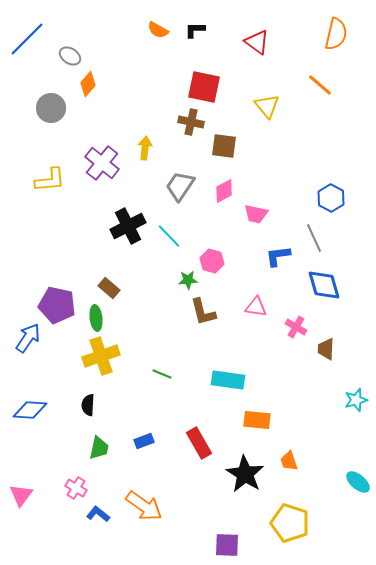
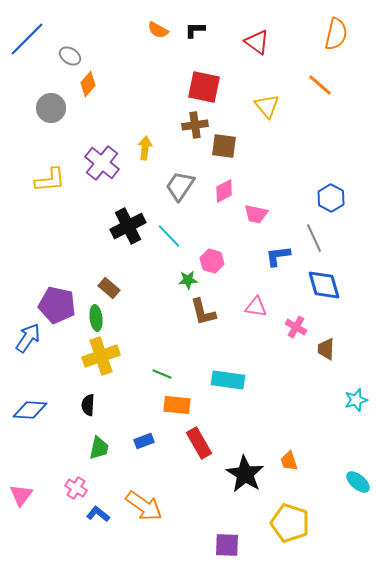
brown cross at (191, 122): moved 4 px right, 3 px down; rotated 20 degrees counterclockwise
orange rectangle at (257, 420): moved 80 px left, 15 px up
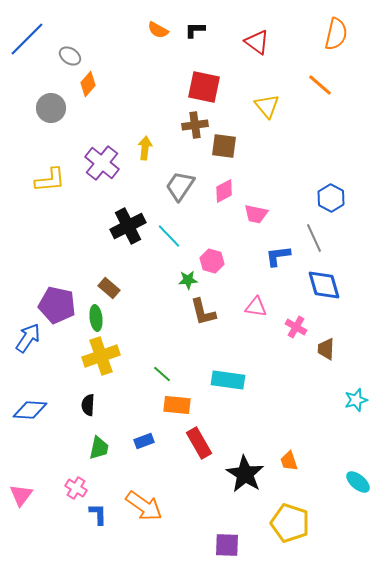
green line at (162, 374): rotated 18 degrees clockwise
blue L-shape at (98, 514): rotated 50 degrees clockwise
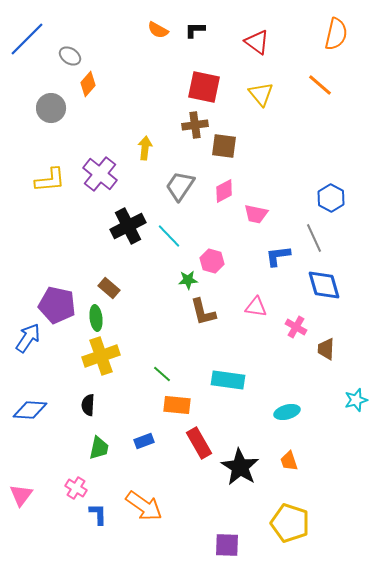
yellow triangle at (267, 106): moved 6 px left, 12 px up
purple cross at (102, 163): moved 2 px left, 11 px down
black star at (245, 474): moved 5 px left, 7 px up
cyan ellipse at (358, 482): moved 71 px left, 70 px up; rotated 55 degrees counterclockwise
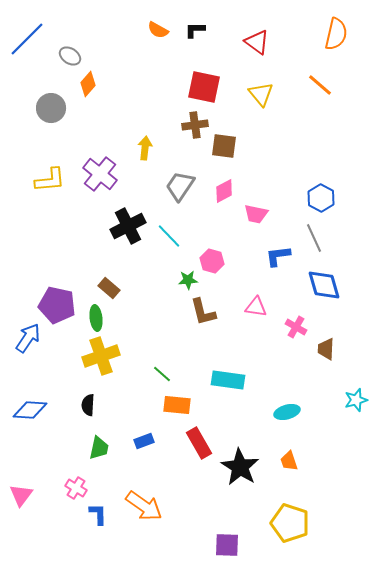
blue hexagon at (331, 198): moved 10 px left
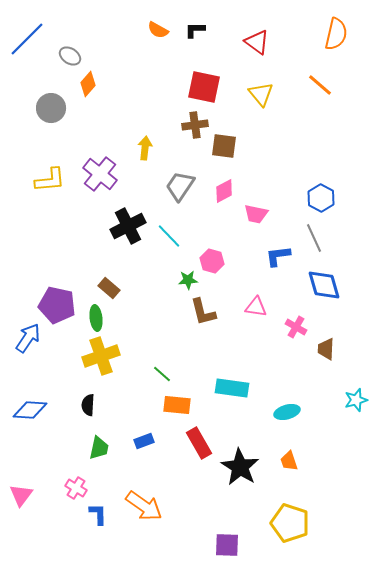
cyan rectangle at (228, 380): moved 4 px right, 8 px down
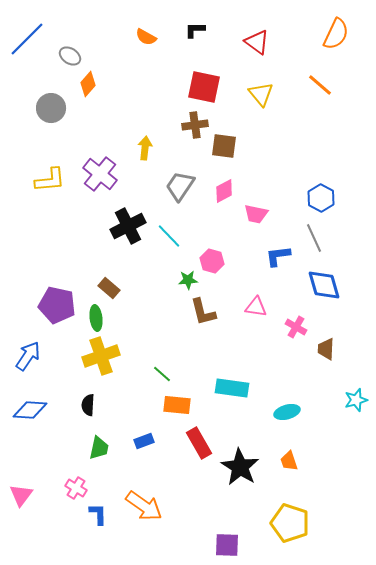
orange semicircle at (158, 30): moved 12 px left, 7 px down
orange semicircle at (336, 34): rotated 12 degrees clockwise
blue arrow at (28, 338): moved 18 px down
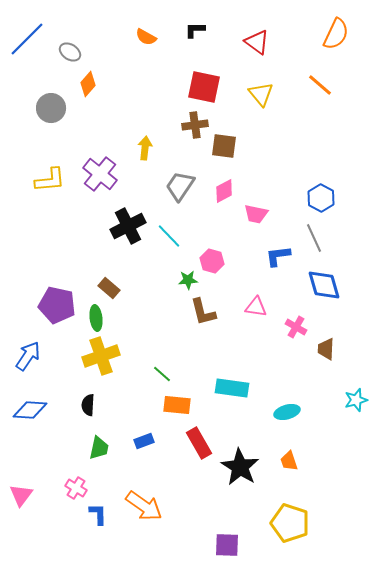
gray ellipse at (70, 56): moved 4 px up
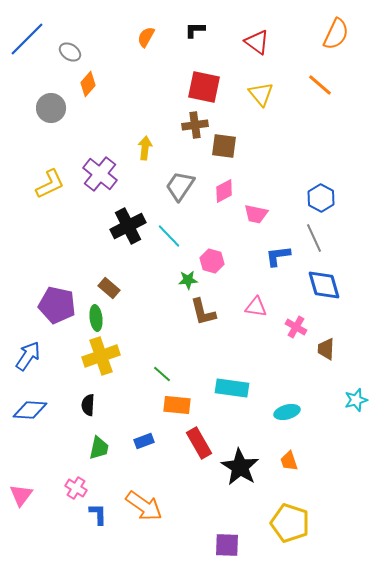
orange semicircle at (146, 37): rotated 90 degrees clockwise
yellow L-shape at (50, 180): moved 4 px down; rotated 20 degrees counterclockwise
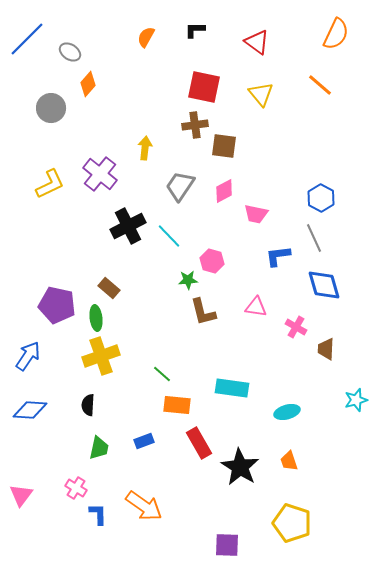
yellow pentagon at (290, 523): moved 2 px right
